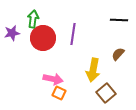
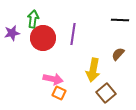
black line: moved 1 px right
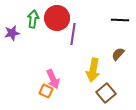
red circle: moved 14 px right, 20 px up
pink arrow: rotated 54 degrees clockwise
orange square: moved 13 px left, 2 px up
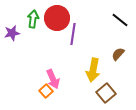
black line: rotated 36 degrees clockwise
orange square: rotated 24 degrees clockwise
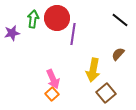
orange square: moved 6 px right, 3 px down
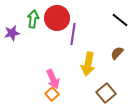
brown semicircle: moved 1 px left, 1 px up
yellow arrow: moved 5 px left, 6 px up
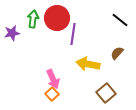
yellow arrow: rotated 90 degrees clockwise
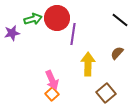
green arrow: rotated 66 degrees clockwise
yellow arrow: rotated 80 degrees clockwise
pink arrow: moved 1 px left, 1 px down
